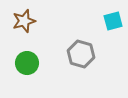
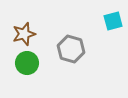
brown star: moved 13 px down
gray hexagon: moved 10 px left, 5 px up
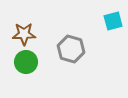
brown star: rotated 15 degrees clockwise
green circle: moved 1 px left, 1 px up
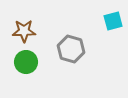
brown star: moved 3 px up
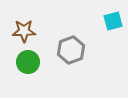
gray hexagon: moved 1 px down; rotated 24 degrees clockwise
green circle: moved 2 px right
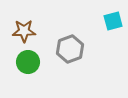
gray hexagon: moved 1 px left, 1 px up
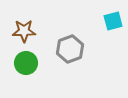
green circle: moved 2 px left, 1 px down
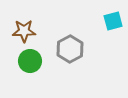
gray hexagon: rotated 8 degrees counterclockwise
green circle: moved 4 px right, 2 px up
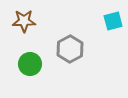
brown star: moved 10 px up
green circle: moved 3 px down
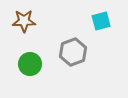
cyan square: moved 12 px left
gray hexagon: moved 3 px right, 3 px down; rotated 8 degrees clockwise
